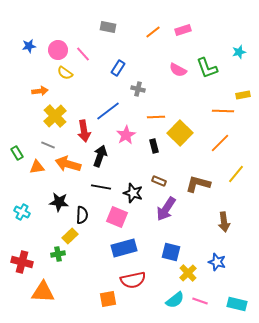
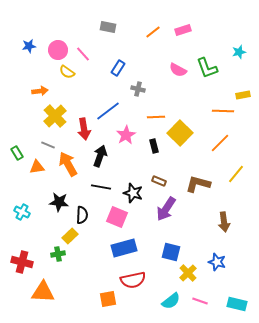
yellow semicircle at (65, 73): moved 2 px right, 1 px up
red arrow at (84, 131): moved 2 px up
orange arrow at (68, 164): rotated 45 degrees clockwise
cyan semicircle at (175, 300): moved 4 px left, 1 px down
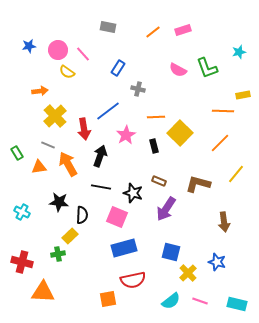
orange triangle at (37, 167): moved 2 px right
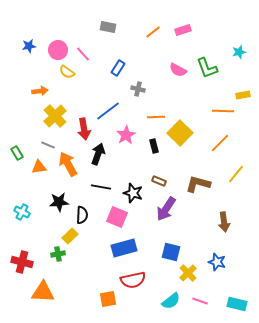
black arrow at (100, 156): moved 2 px left, 2 px up
black star at (59, 202): rotated 12 degrees counterclockwise
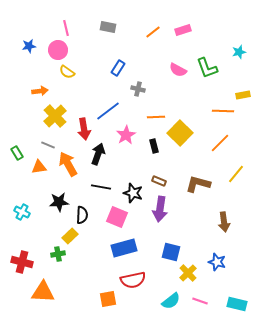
pink line at (83, 54): moved 17 px left, 26 px up; rotated 28 degrees clockwise
purple arrow at (166, 209): moved 6 px left; rotated 25 degrees counterclockwise
